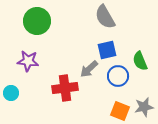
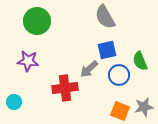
blue circle: moved 1 px right, 1 px up
cyan circle: moved 3 px right, 9 px down
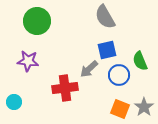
gray star: rotated 24 degrees counterclockwise
orange square: moved 2 px up
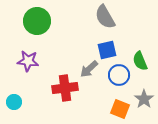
gray star: moved 8 px up
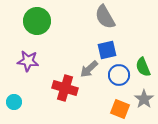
green semicircle: moved 3 px right, 6 px down
red cross: rotated 25 degrees clockwise
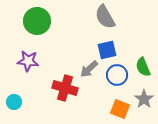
blue circle: moved 2 px left
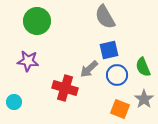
blue square: moved 2 px right
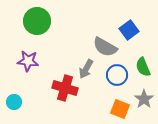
gray semicircle: moved 30 px down; rotated 30 degrees counterclockwise
blue square: moved 20 px right, 20 px up; rotated 24 degrees counterclockwise
gray arrow: moved 3 px left; rotated 18 degrees counterclockwise
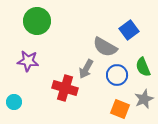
gray star: rotated 12 degrees clockwise
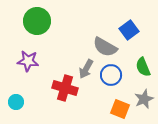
blue circle: moved 6 px left
cyan circle: moved 2 px right
